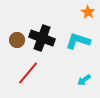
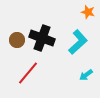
orange star: rotated 16 degrees counterclockwise
cyan L-shape: moved 1 px down; rotated 120 degrees clockwise
cyan arrow: moved 2 px right, 5 px up
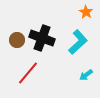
orange star: moved 2 px left; rotated 16 degrees clockwise
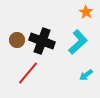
black cross: moved 3 px down
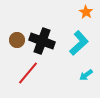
cyan L-shape: moved 1 px right, 1 px down
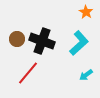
brown circle: moved 1 px up
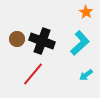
cyan L-shape: moved 1 px right
red line: moved 5 px right, 1 px down
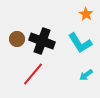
orange star: moved 2 px down
cyan L-shape: rotated 100 degrees clockwise
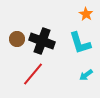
cyan L-shape: rotated 15 degrees clockwise
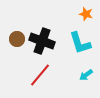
orange star: rotated 16 degrees counterclockwise
red line: moved 7 px right, 1 px down
